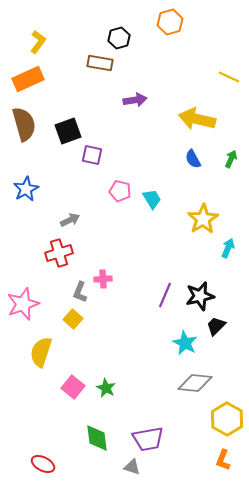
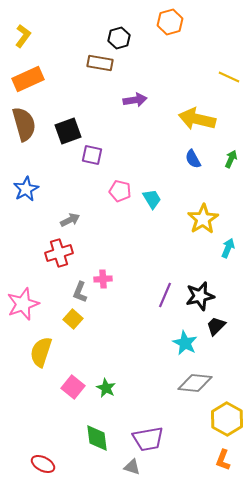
yellow L-shape: moved 15 px left, 6 px up
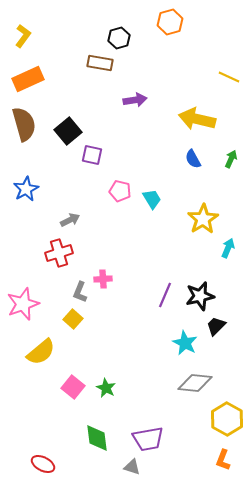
black square: rotated 20 degrees counterclockwise
yellow semicircle: rotated 148 degrees counterclockwise
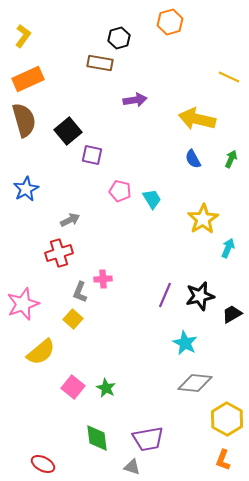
brown semicircle: moved 4 px up
black trapezoid: moved 16 px right, 12 px up; rotated 15 degrees clockwise
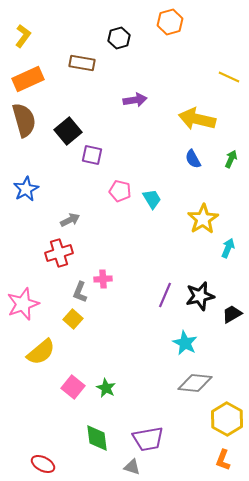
brown rectangle: moved 18 px left
